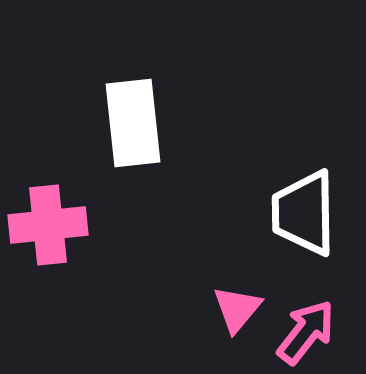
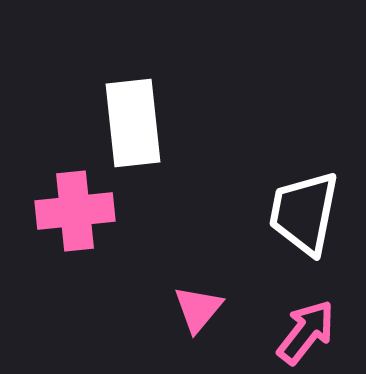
white trapezoid: rotated 12 degrees clockwise
pink cross: moved 27 px right, 14 px up
pink triangle: moved 39 px left
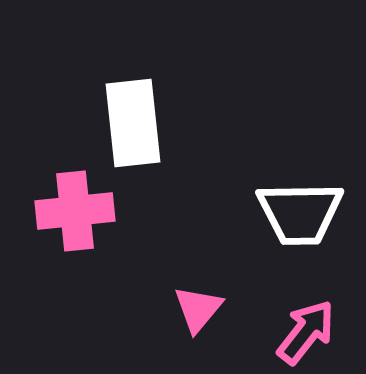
white trapezoid: moved 4 px left; rotated 102 degrees counterclockwise
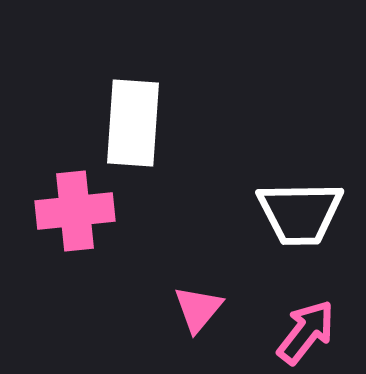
white rectangle: rotated 10 degrees clockwise
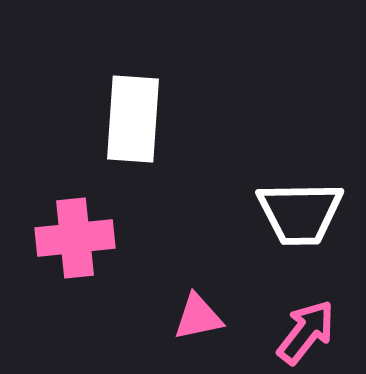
white rectangle: moved 4 px up
pink cross: moved 27 px down
pink triangle: moved 8 px down; rotated 38 degrees clockwise
